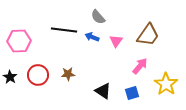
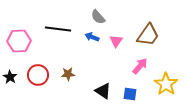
black line: moved 6 px left, 1 px up
blue square: moved 2 px left, 1 px down; rotated 24 degrees clockwise
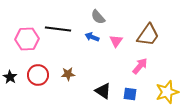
pink hexagon: moved 8 px right, 2 px up
yellow star: moved 1 px right, 8 px down; rotated 20 degrees clockwise
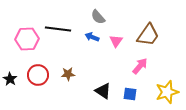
black star: moved 2 px down
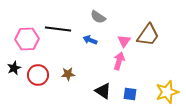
gray semicircle: rotated 14 degrees counterclockwise
blue arrow: moved 2 px left, 3 px down
pink triangle: moved 8 px right
pink arrow: moved 21 px left, 5 px up; rotated 24 degrees counterclockwise
black star: moved 4 px right, 11 px up; rotated 16 degrees clockwise
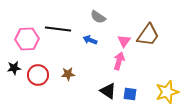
black star: rotated 16 degrees clockwise
black triangle: moved 5 px right
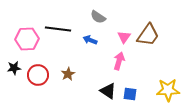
pink triangle: moved 4 px up
brown star: rotated 24 degrees counterclockwise
yellow star: moved 1 px right, 2 px up; rotated 15 degrees clockwise
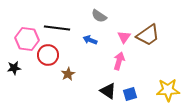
gray semicircle: moved 1 px right, 1 px up
black line: moved 1 px left, 1 px up
brown trapezoid: rotated 20 degrees clockwise
pink hexagon: rotated 10 degrees clockwise
red circle: moved 10 px right, 20 px up
blue square: rotated 24 degrees counterclockwise
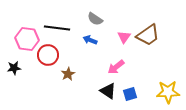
gray semicircle: moved 4 px left, 3 px down
pink arrow: moved 3 px left, 6 px down; rotated 144 degrees counterclockwise
yellow star: moved 2 px down
